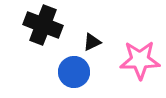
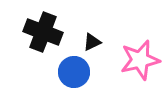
black cross: moved 7 px down
pink star: rotated 12 degrees counterclockwise
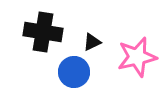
black cross: rotated 12 degrees counterclockwise
pink star: moved 3 px left, 3 px up
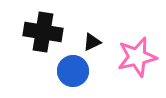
blue circle: moved 1 px left, 1 px up
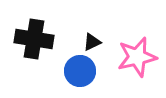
black cross: moved 9 px left, 7 px down
blue circle: moved 7 px right
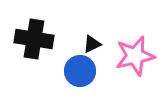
black triangle: moved 2 px down
pink star: moved 2 px left, 1 px up
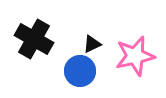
black cross: rotated 21 degrees clockwise
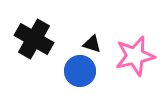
black triangle: rotated 42 degrees clockwise
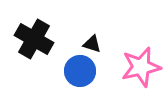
pink star: moved 6 px right, 11 px down
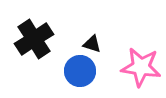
black cross: rotated 27 degrees clockwise
pink star: rotated 21 degrees clockwise
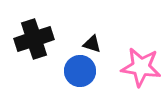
black cross: rotated 15 degrees clockwise
